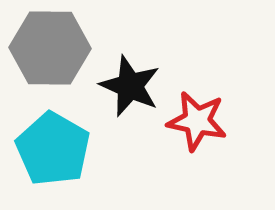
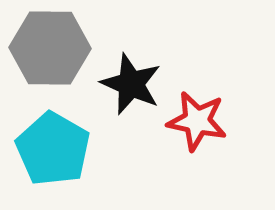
black star: moved 1 px right, 2 px up
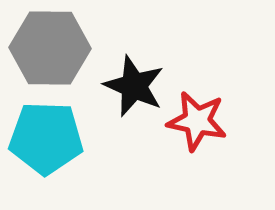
black star: moved 3 px right, 2 px down
cyan pentagon: moved 7 px left, 11 px up; rotated 28 degrees counterclockwise
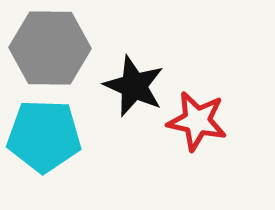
cyan pentagon: moved 2 px left, 2 px up
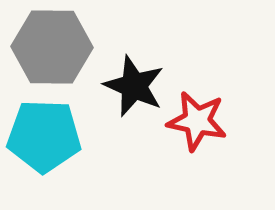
gray hexagon: moved 2 px right, 1 px up
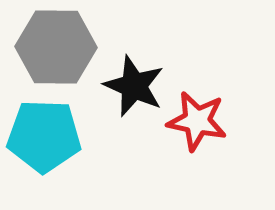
gray hexagon: moved 4 px right
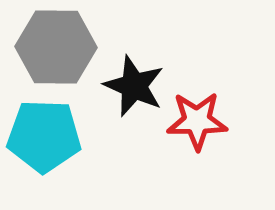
red star: rotated 12 degrees counterclockwise
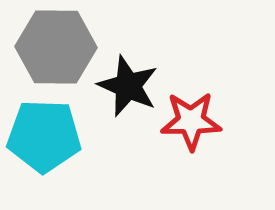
black star: moved 6 px left
red star: moved 6 px left
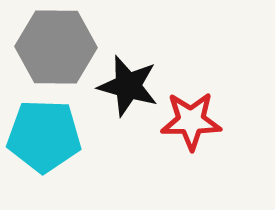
black star: rotated 8 degrees counterclockwise
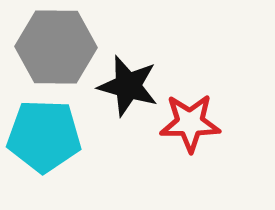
red star: moved 1 px left, 2 px down
